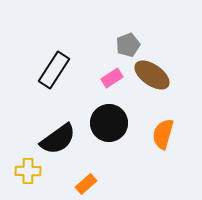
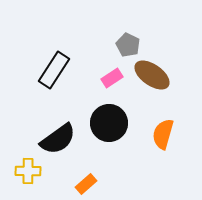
gray pentagon: rotated 25 degrees counterclockwise
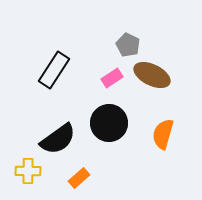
brown ellipse: rotated 9 degrees counterclockwise
orange rectangle: moved 7 px left, 6 px up
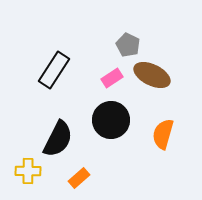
black circle: moved 2 px right, 3 px up
black semicircle: rotated 27 degrees counterclockwise
